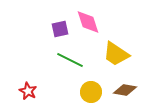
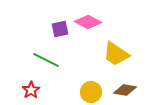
pink diamond: rotated 44 degrees counterclockwise
green line: moved 24 px left
red star: moved 3 px right, 1 px up; rotated 12 degrees clockwise
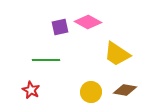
purple square: moved 2 px up
yellow trapezoid: moved 1 px right
green line: rotated 28 degrees counterclockwise
red star: rotated 12 degrees counterclockwise
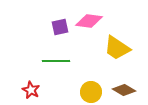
pink diamond: moved 1 px right, 1 px up; rotated 20 degrees counterclockwise
yellow trapezoid: moved 6 px up
green line: moved 10 px right, 1 px down
brown diamond: moved 1 px left; rotated 20 degrees clockwise
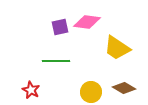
pink diamond: moved 2 px left, 1 px down
brown diamond: moved 2 px up
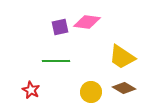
yellow trapezoid: moved 5 px right, 9 px down
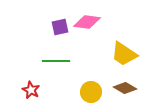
yellow trapezoid: moved 2 px right, 3 px up
brown diamond: moved 1 px right
